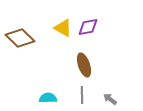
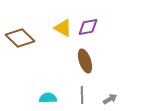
brown ellipse: moved 1 px right, 4 px up
gray arrow: rotated 112 degrees clockwise
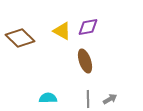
yellow triangle: moved 1 px left, 3 px down
gray line: moved 6 px right, 4 px down
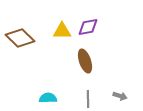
yellow triangle: rotated 30 degrees counterclockwise
gray arrow: moved 10 px right, 3 px up; rotated 48 degrees clockwise
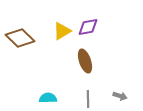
yellow triangle: rotated 30 degrees counterclockwise
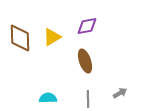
purple diamond: moved 1 px left, 1 px up
yellow triangle: moved 10 px left, 6 px down
brown diamond: rotated 44 degrees clockwise
gray arrow: moved 3 px up; rotated 48 degrees counterclockwise
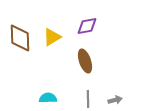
gray arrow: moved 5 px left, 7 px down; rotated 16 degrees clockwise
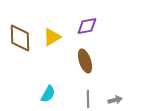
cyan semicircle: moved 4 px up; rotated 120 degrees clockwise
